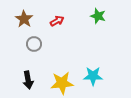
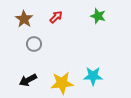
red arrow: moved 1 px left, 4 px up; rotated 16 degrees counterclockwise
black arrow: rotated 72 degrees clockwise
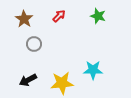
red arrow: moved 3 px right, 1 px up
cyan star: moved 6 px up
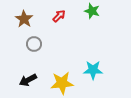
green star: moved 6 px left, 5 px up
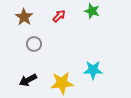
brown star: moved 2 px up
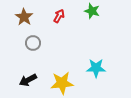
red arrow: rotated 16 degrees counterclockwise
gray circle: moved 1 px left, 1 px up
cyan star: moved 3 px right, 2 px up
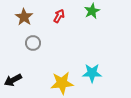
green star: rotated 28 degrees clockwise
cyan star: moved 4 px left, 5 px down
black arrow: moved 15 px left
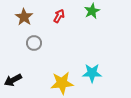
gray circle: moved 1 px right
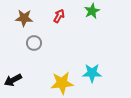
brown star: moved 1 px down; rotated 30 degrees counterclockwise
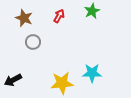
brown star: rotated 18 degrees clockwise
gray circle: moved 1 px left, 1 px up
